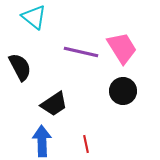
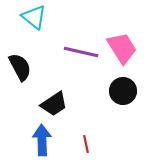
blue arrow: moved 1 px up
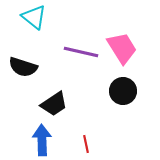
black semicircle: moved 3 px right; rotated 136 degrees clockwise
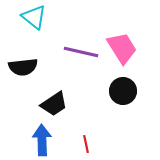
black semicircle: rotated 24 degrees counterclockwise
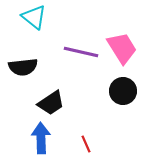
black trapezoid: moved 3 px left, 1 px up
blue arrow: moved 1 px left, 2 px up
red line: rotated 12 degrees counterclockwise
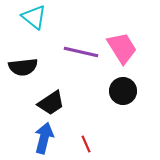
blue arrow: moved 3 px right; rotated 16 degrees clockwise
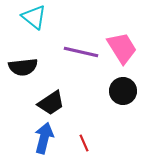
red line: moved 2 px left, 1 px up
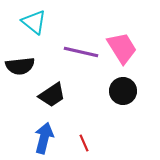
cyan triangle: moved 5 px down
black semicircle: moved 3 px left, 1 px up
black trapezoid: moved 1 px right, 8 px up
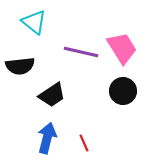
blue arrow: moved 3 px right
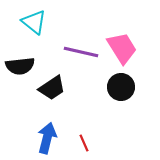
black circle: moved 2 px left, 4 px up
black trapezoid: moved 7 px up
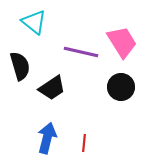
pink trapezoid: moved 6 px up
black semicircle: rotated 100 degrees counterclockwise
red line: rotated 30 degrees clockwise
